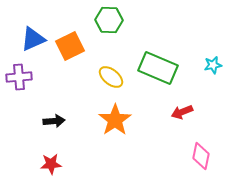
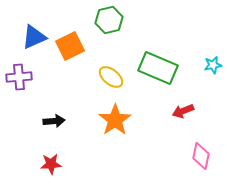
green hexagon: rotated 16 degrees counterclockwise
blue triangle: moved 1 px right, 2 px up
red arrow: moved 1 px right, 1 px up
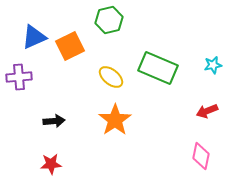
red arrow: moved 24 px right
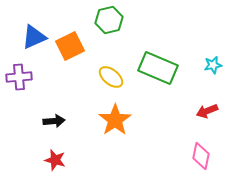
red star: moved 4 px right, 4 px up; rotated 20 degrees clockwise
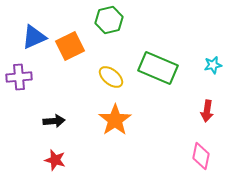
red arrow: rotated 60 degrees counterclockwise
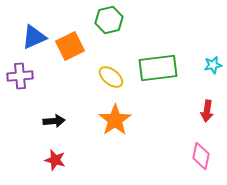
green rectangle: rotated 30 degrees counterclockwise
purple cross: moved 1 px right, 1 px up
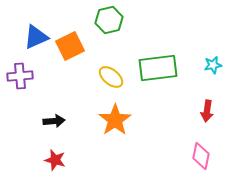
blue triangle: moved 2 px right
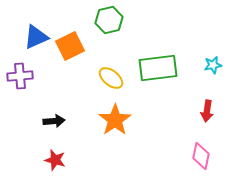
yellow ellipse: moved 1 px down
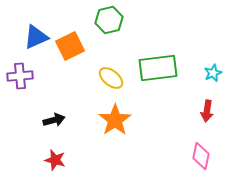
cyan star: moved 8 px down; rotated 12 degrees counterclockwise
black arrow: moved 1 px up; rotated 10 degrees counterclockwise
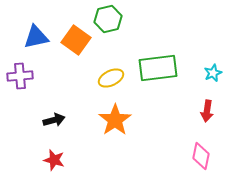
green hexagon: moved 1 px left, 1 px up
blue triangle: rotated 12 degrees clockwise
orange square: moved 6 px right, 6 px up; rotated 28 degrees counterclockwise
yellow ellipse: rotated 65 degrees counterclockwise
red star: moved 1 px left
